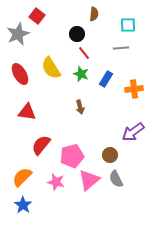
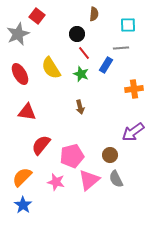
blue rectangle: moved 14 px up
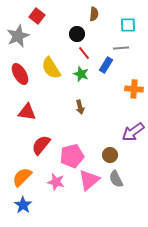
gray star: moved 2 px down
orange cross: rotated 12 degrees clockwise
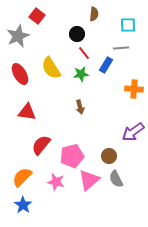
green star: rotated 28 degrees counterclockwise
brown circle: moved 1 px left, 1 px down
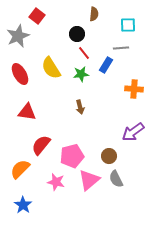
orange semicircle: moved 2 px left, 8 px up
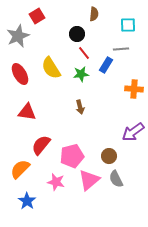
red square: rotated 21 degrees clockwise
gray line: moved 1 px down
blue star: moved 4 px right, 4 px up
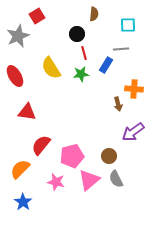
red line: rotated 24 degrees clockwise
red ellipse: moved 5 px left, 2 px down
brown arrow: moved 38 px right, 3 px up
blue star: moved 4 px left, 1 px down
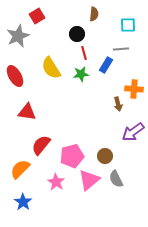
brown circle: moved 4 px left
pink star: rotated 18 degrees clockwise
